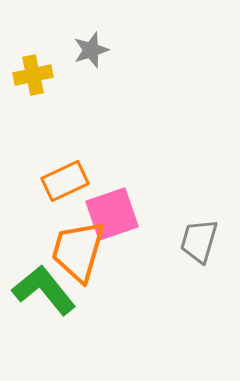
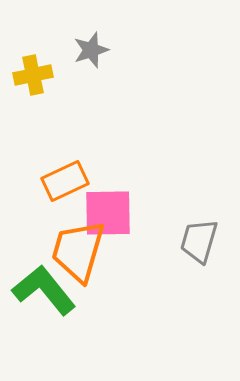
pink square: moved 4 px left, 1 px up; rotated 18 degrees clockwise
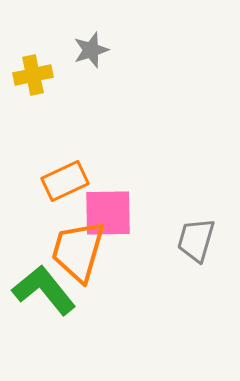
gray trapezoid: moved 3 px left, 1 px up
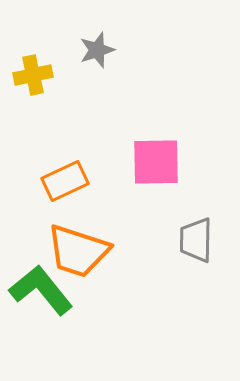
gray star: moved 6 px right
pink square: moved 48 px right, 51 px up
gray trapezoid: rotated 15 degrees counterclockwise
orange trapezoid: rotated 88 degrees counterclockwise
green L-shape: moved 3 px left
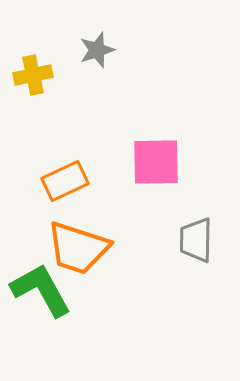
orange trapezoid: moved 3 px up
green L-shape: rotated 10 degrees clockwise
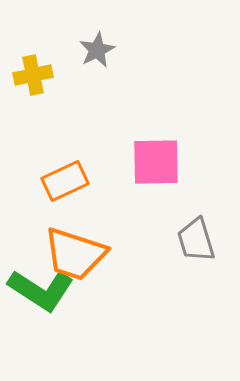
gray star: rotated 9 degrees counterclockwise
gray trapezoid: rotated 18 degrees counterclockwise
orange trapezoid: moved 3 px left, 6 px down
green L-shape: rotated 152 degrees clockwise
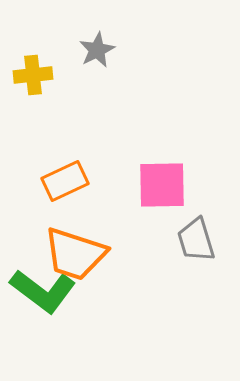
yellow cross: rotated 6 degrees clockwise
pink square: moved 6 px right, 23 px down
green L-shape: moved 2 px right, 1 px down; rotated 4 degrees clockwise
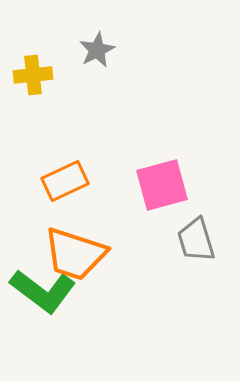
pink square: rotated 14 degrees counterclockwise
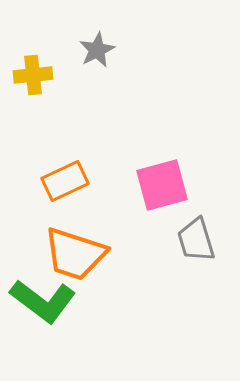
green L-shape: moved 10 px down
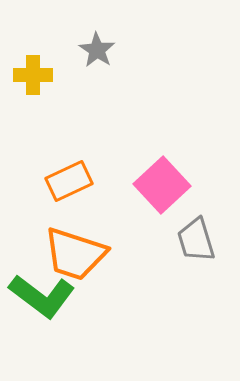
gray star: rotated 12 degrees counterclockwise
yellow cross: rotated 6 degrees clockwise
orange rectangle: moved 4 px right
pink square: rotated 28 degrees counterclockwise
green L-shape: moved 1 px left, 5 px up
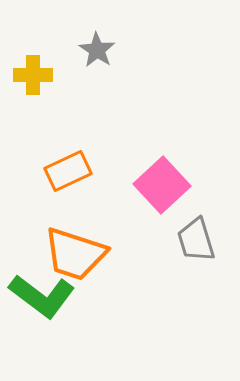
orange rectangle: moved 1 px left, 10 px up
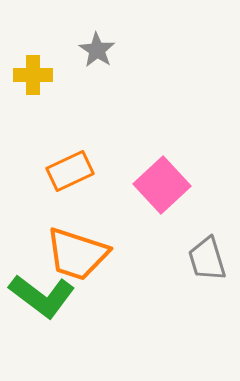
orange rectangle: moved 2 px right
gray trapezoid: moved 11 px right, 19 px down
orange trapezoid: moved 2 px right
